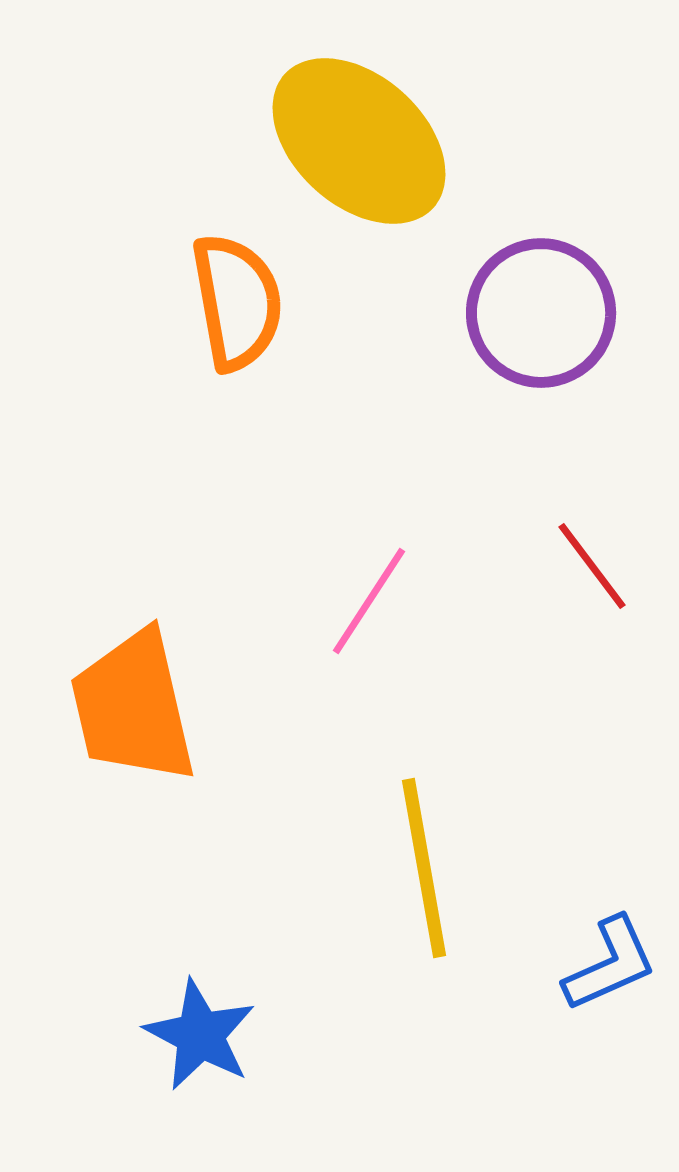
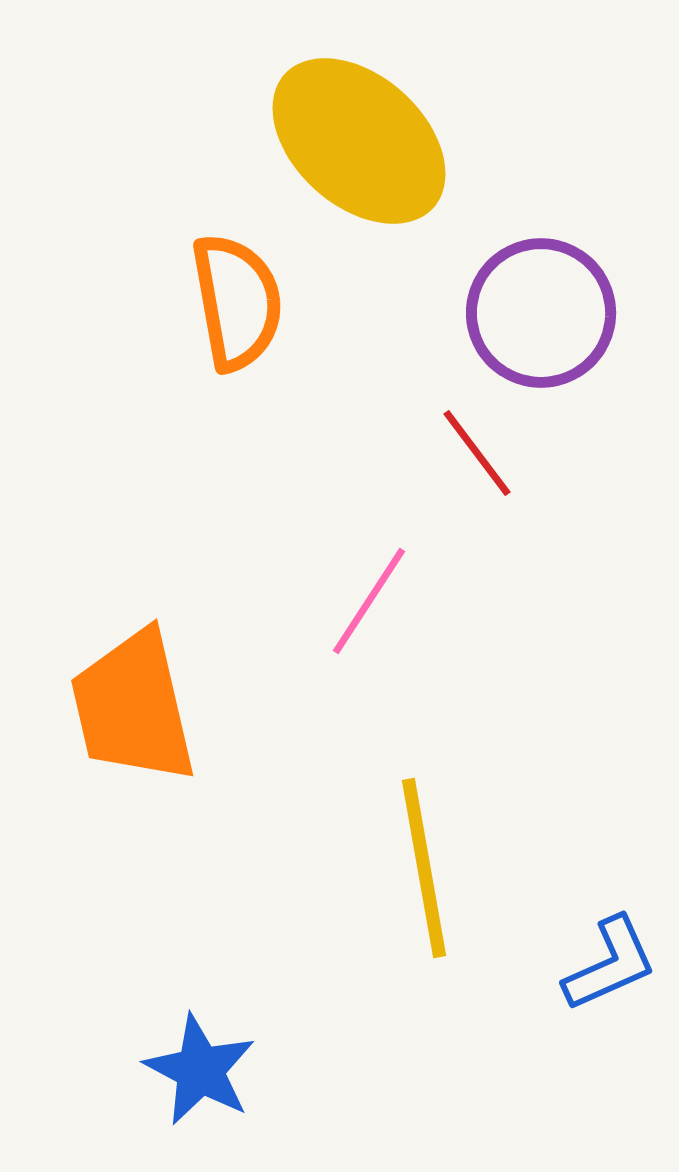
red line: moved 115 px left, 113 px up
blue star: moved 35 px down
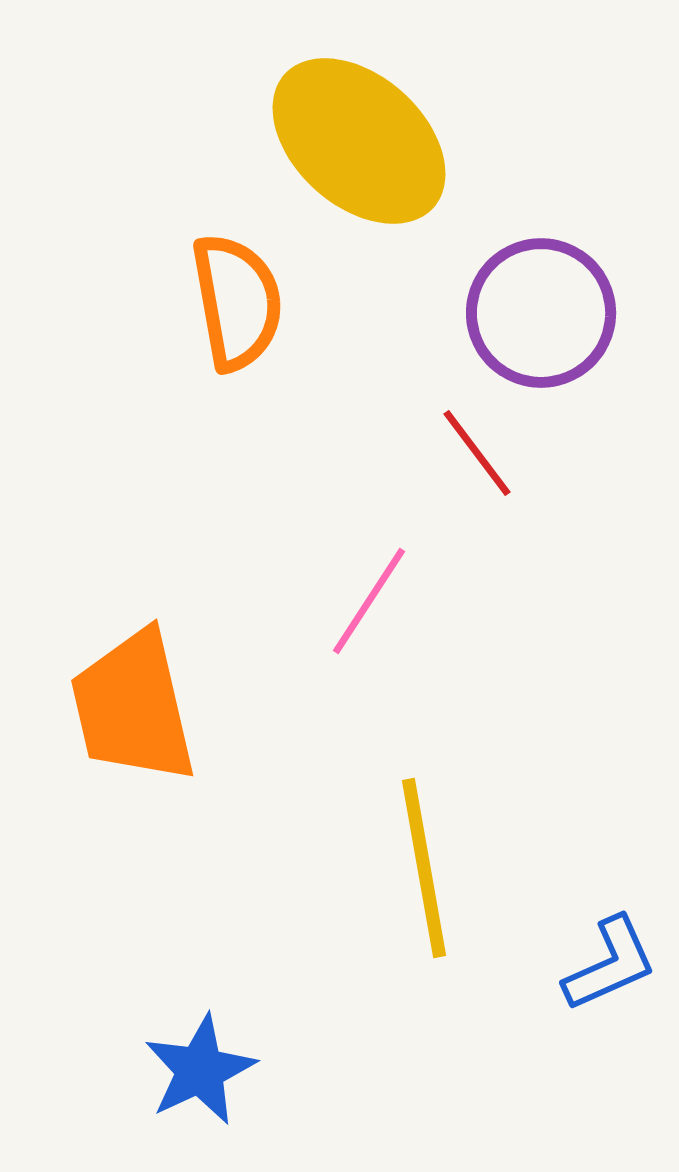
blue star: rotated 19 degrees clockwise
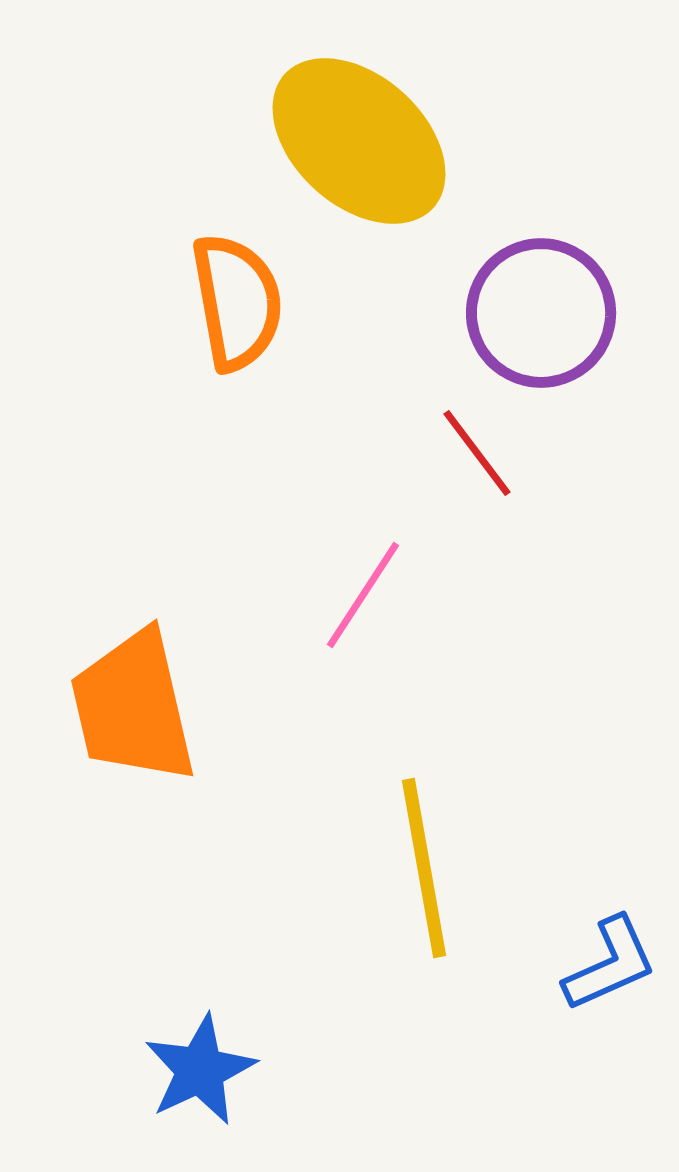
pink line: moved 6 px left, 6 px up
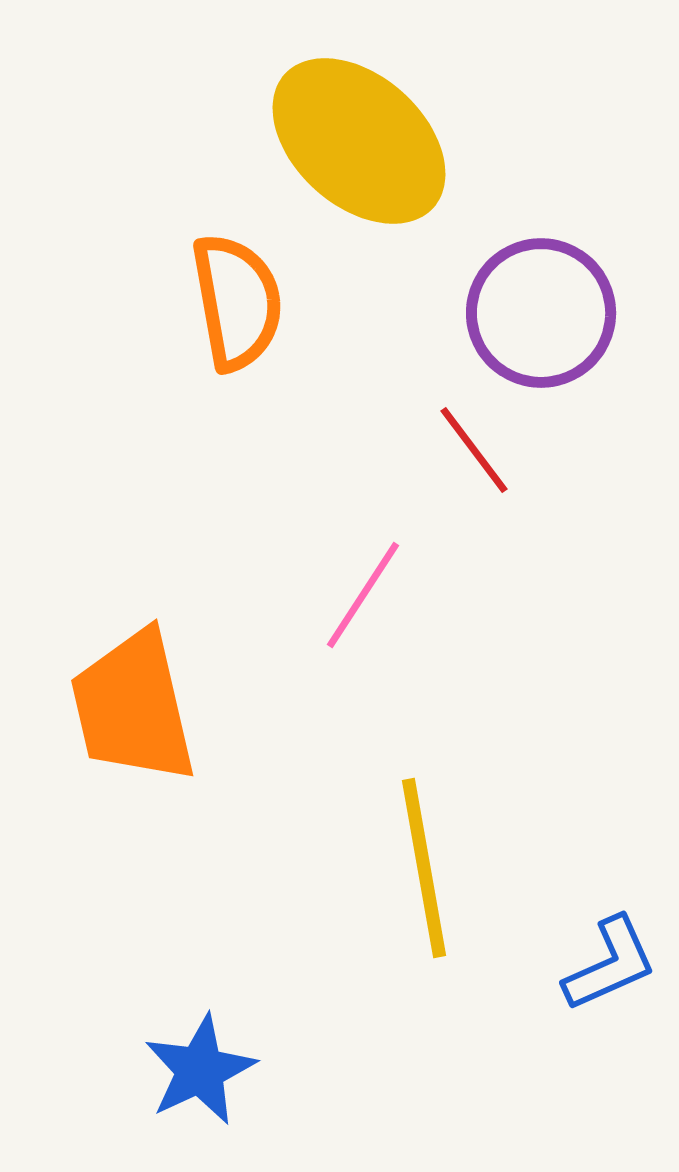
red line: moved 3 px left, 3 px up
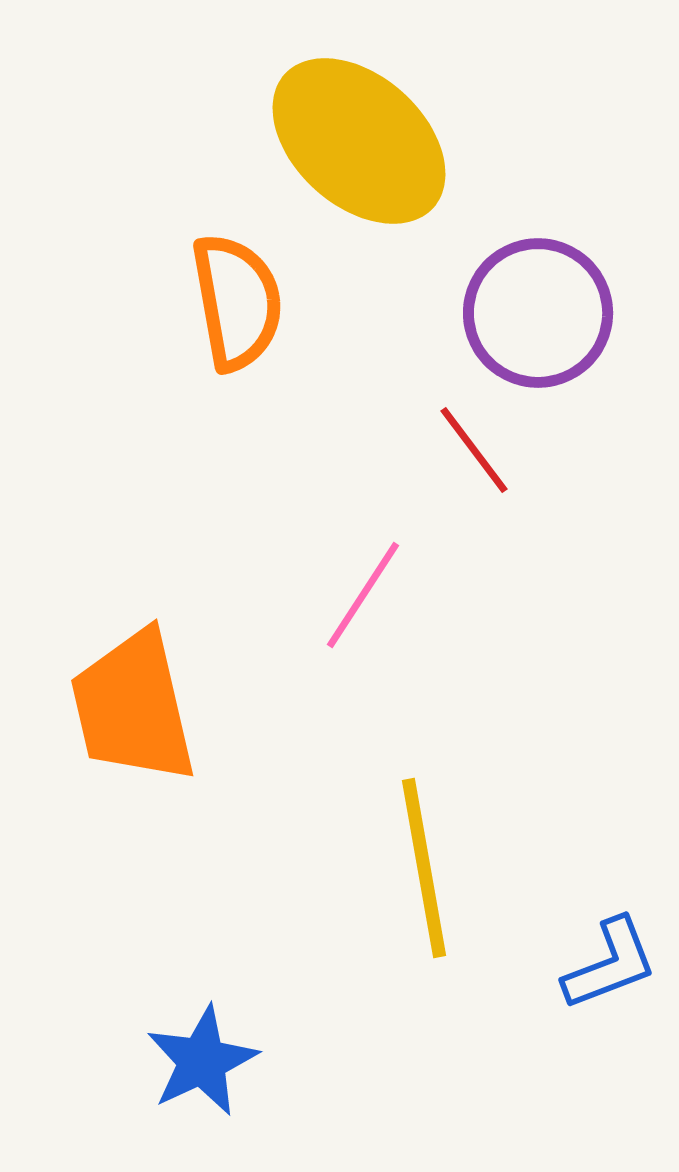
purple circle: moved 3 px left
blue L-shape: rotated 3 degrees clockwise
blue star: moved 2 px right, 9 px up
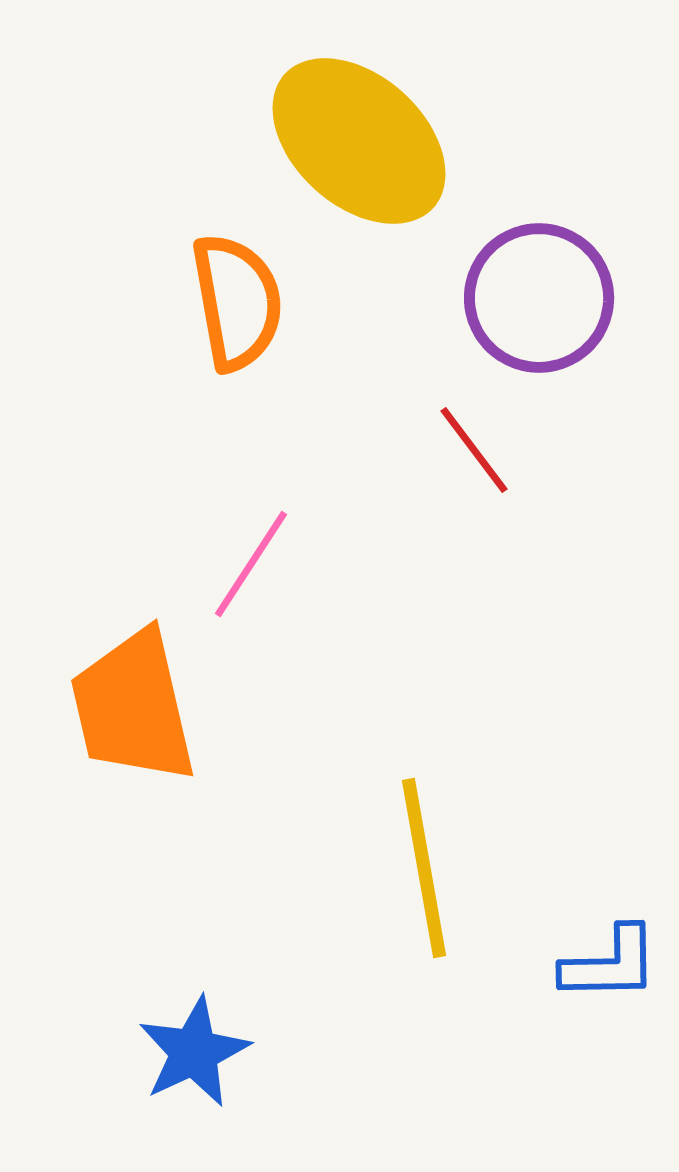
purple circle: moved 1 px right, 15 px up
pink line: moved 112 px left, 31 px up
blue L-shape: rotated 20 degrees clockwise
blue star: moved 8 px left, 9 px up
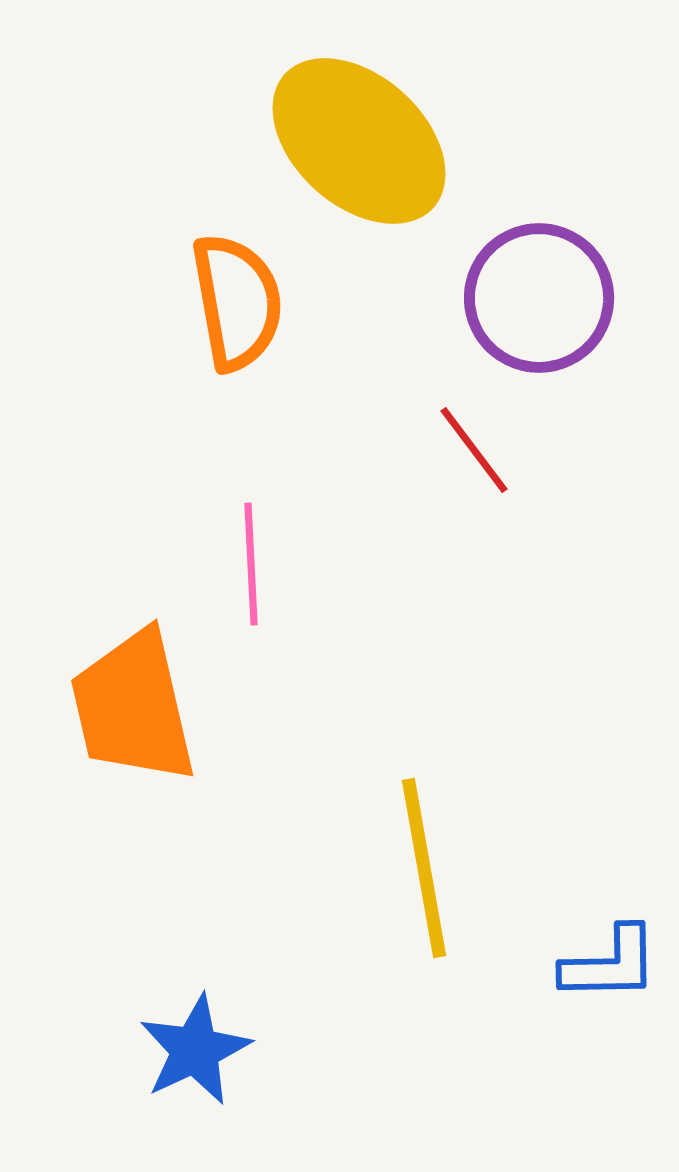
pink line: rotated 36 degrees counterclockwise
blue star: moved 1 px right, 2 px up
